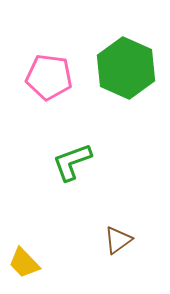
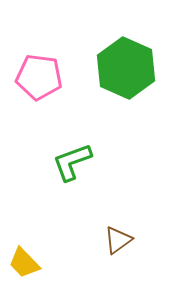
pink pentagon: moved 10 px left
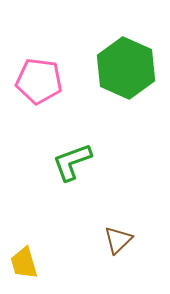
pink pentagon: moved 4 px down
brown triangle: rotated 8 degrees counterclockwise
yellow trapezoid: rotated 28 degrees clockwise
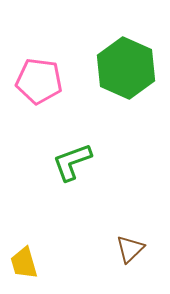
brown triangle: moved 12 px right, 9 px down
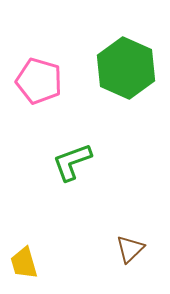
pink pentagon: rotated 9 degrees clockwise
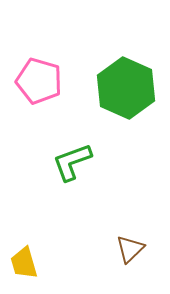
green hexagon: moved 20 px down
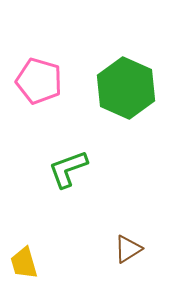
green L-shape: moved 4 px left, 7 px down
brown triangle: moved 2 px left; rotated 12 degrees clockwise
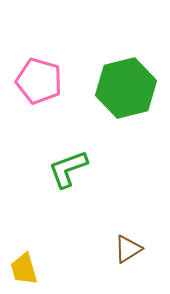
green hexagon: rotated 22 degrees clockwise
yellow trapezoid: moved 6 px down
